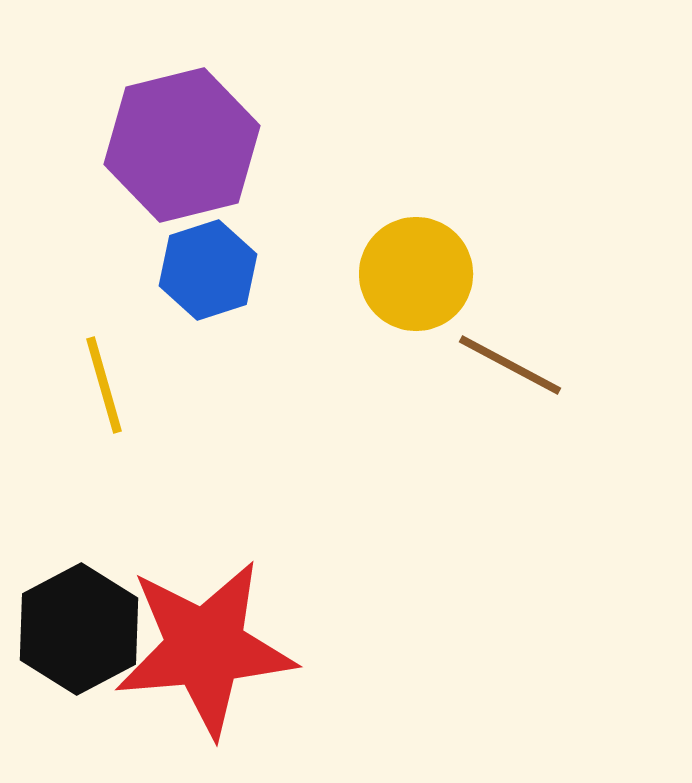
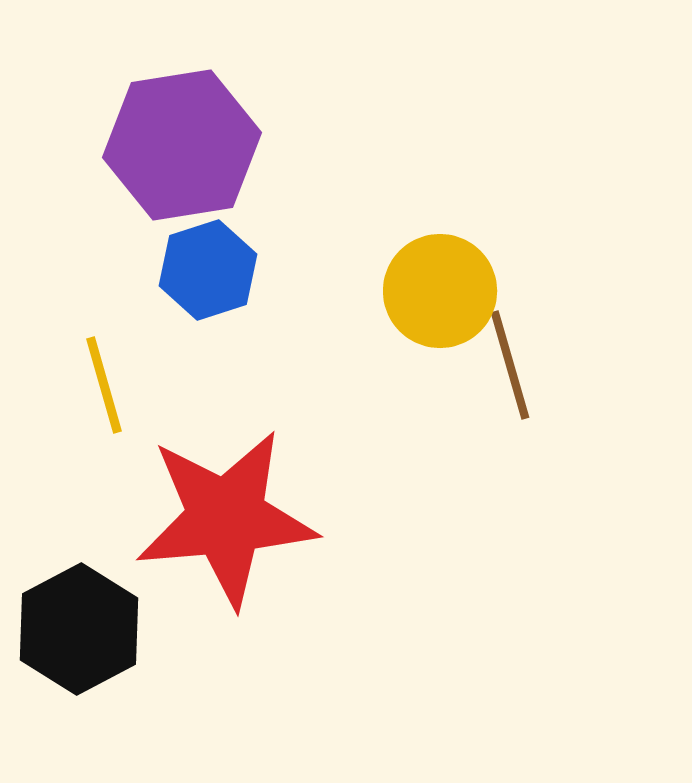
purple hexagon: rotated 5 degrees clockwise
yellow circle: moved 24 px right, 17 px down
brown line: rotated 46 degrees clockwise
red star: moved 21 px right, 130 px up
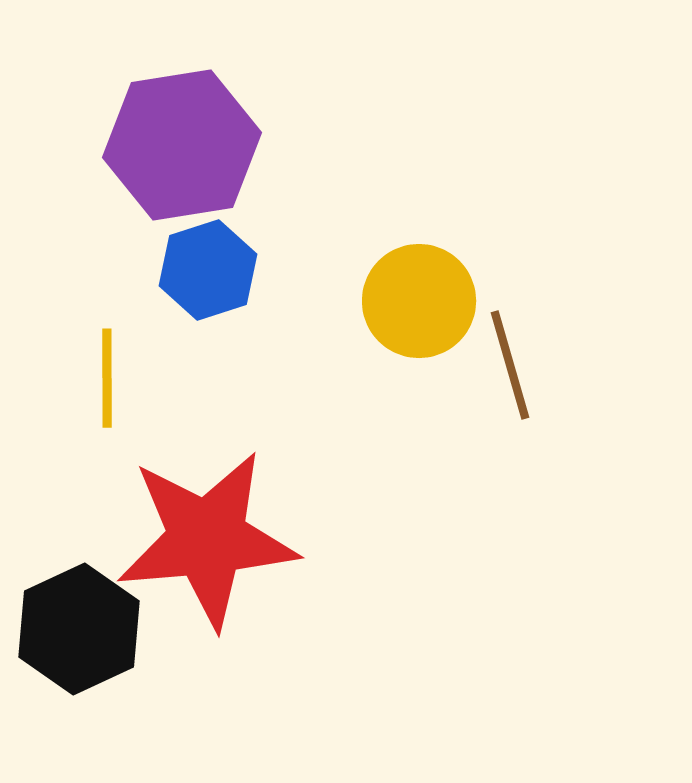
yellow circle: moved 21 px left, 10 px down
yellow line: moved 3 px right, 7 px up; rotated 16 degrees clockwise
red star: moved 19 px left, 21 px down
black hexagon: rotated 3 degrees clockwise
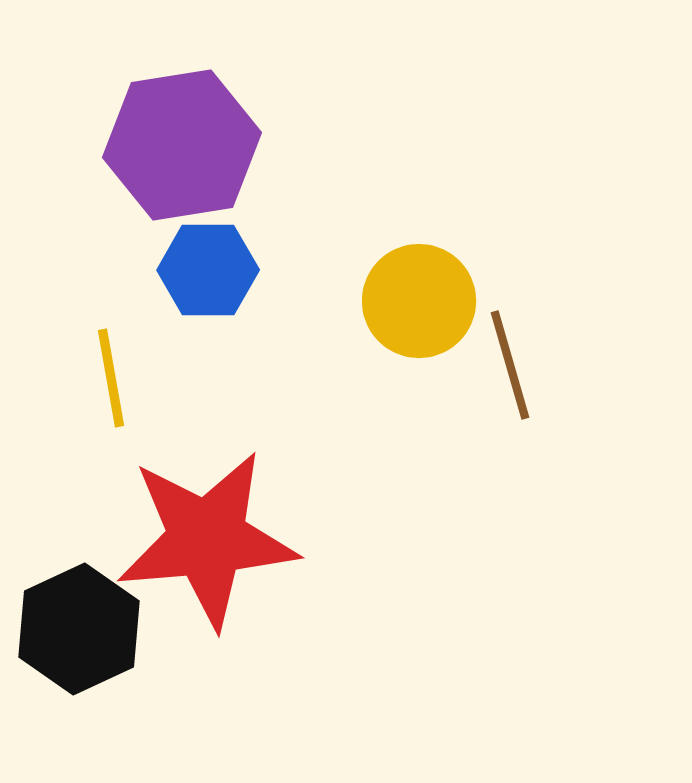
blue hexagon: rotated 18 degrees clockwise
yellow line: moved 4 px right; rotated 10 degrees counterclockwise
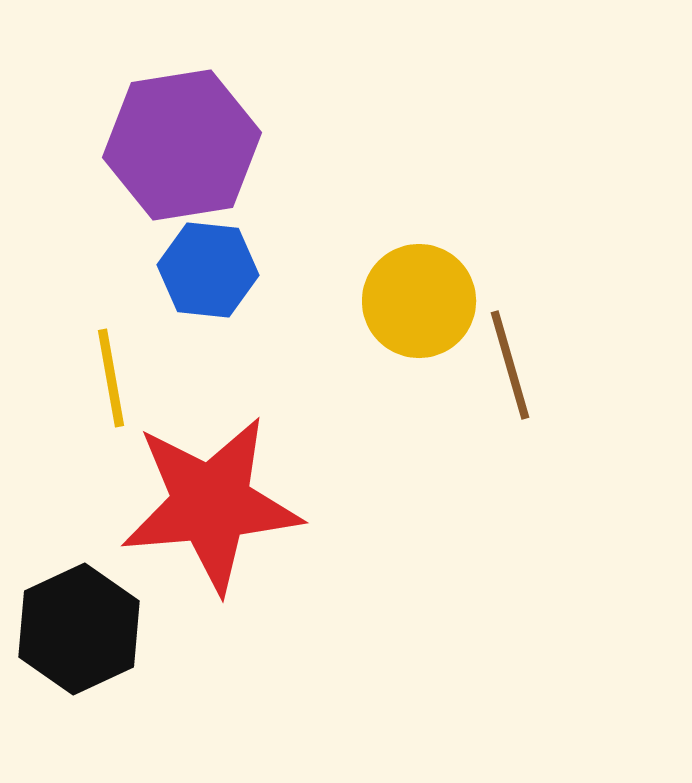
blue hexagon: rotated 6 degrees clockwise
red star: moved 4 px right, 35 px up
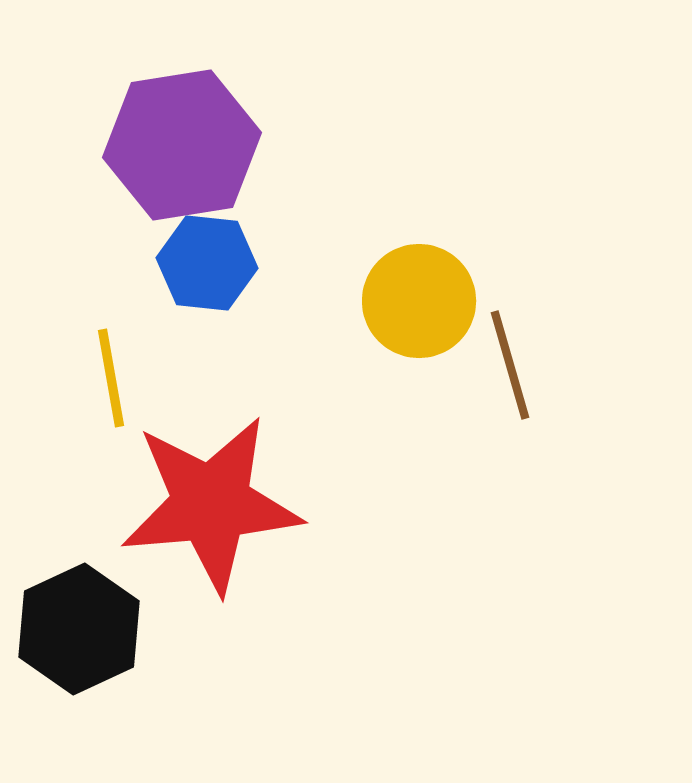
blue hexagon: moved 1 px left, 7 px up
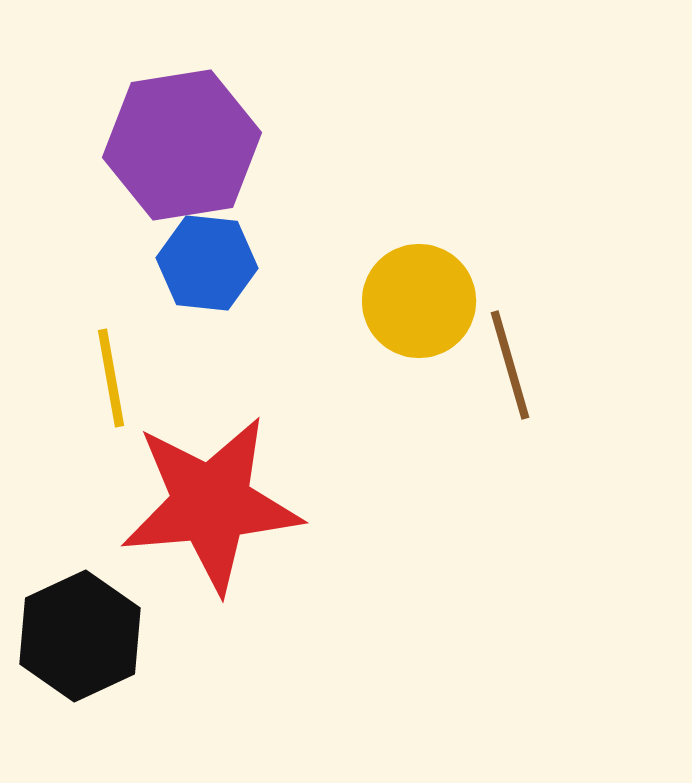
black hexagon: moved 1 px right, 7 px down
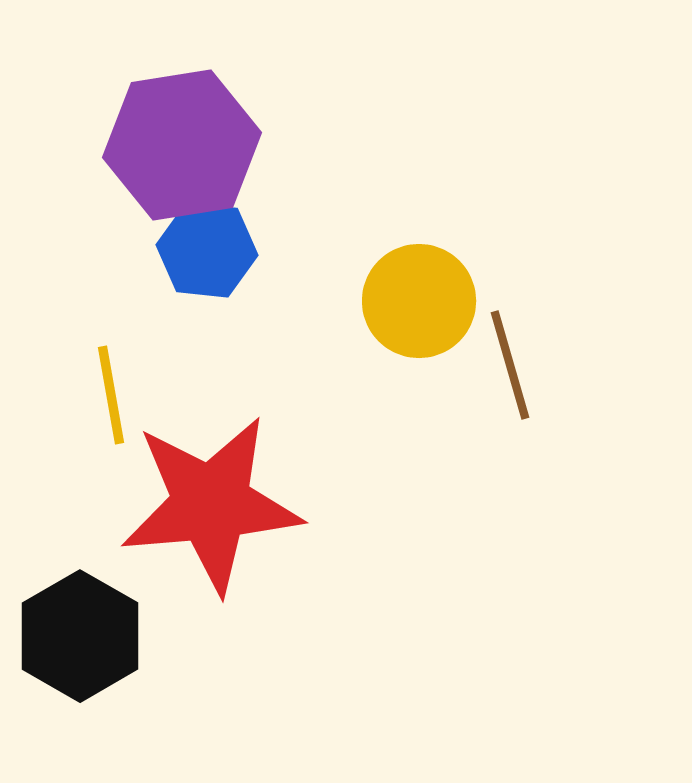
blue hexagon: moved 13 px up
yellow line: moved 17 px down
black hexagon: rotated 5 degrees counterclockwise
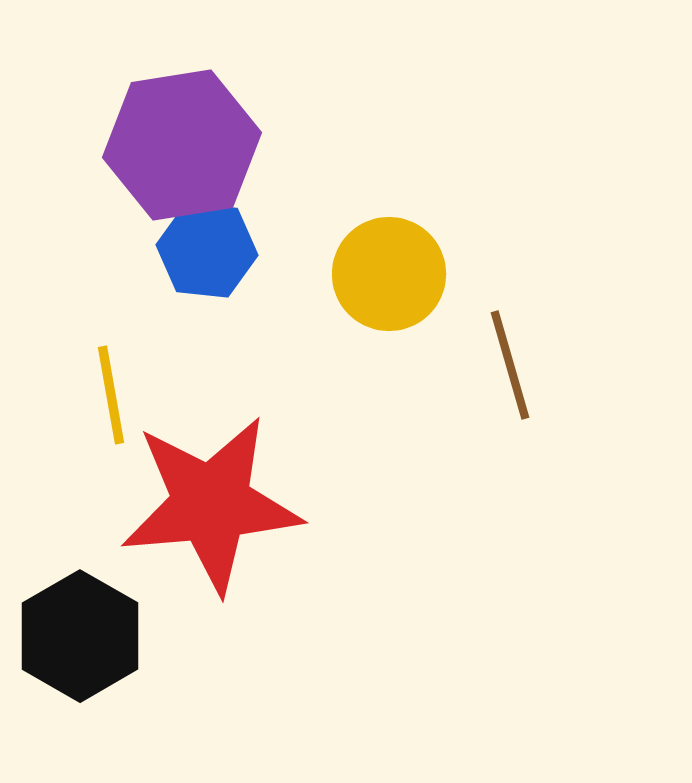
yellow circle: moved 30 px left, 27 px up
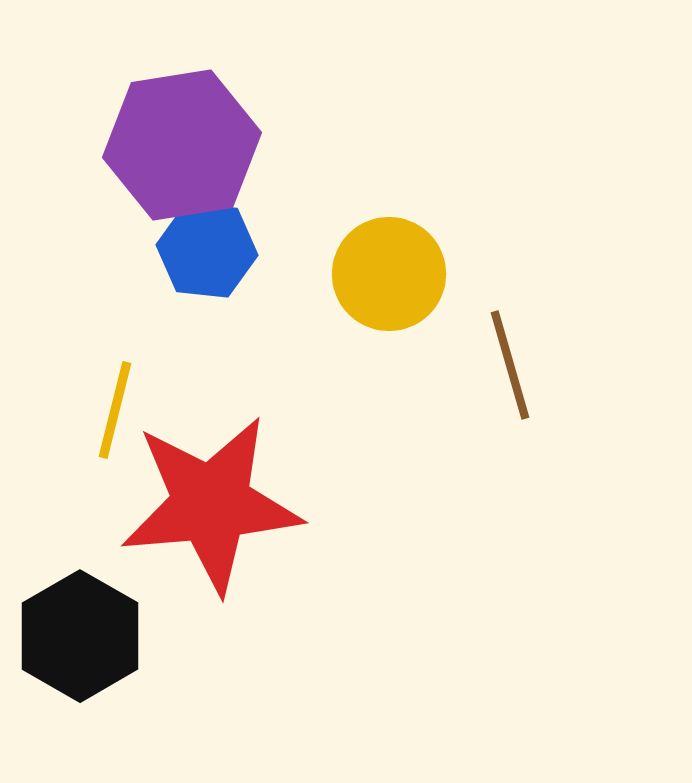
yellow line: moved 4 px right, 15 px down; rotated 24 degrees clockwise
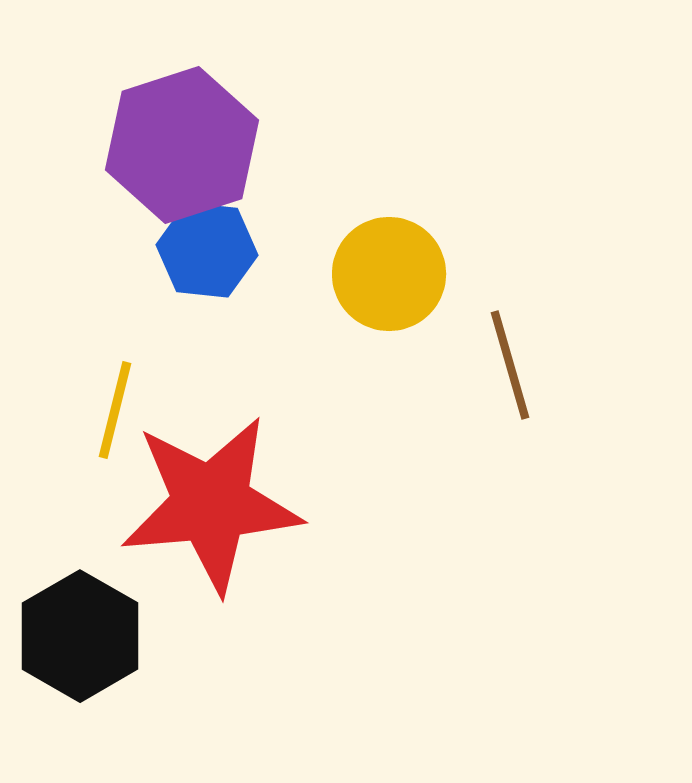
purple hexagon: rotated 9 degrees counterclockwise
